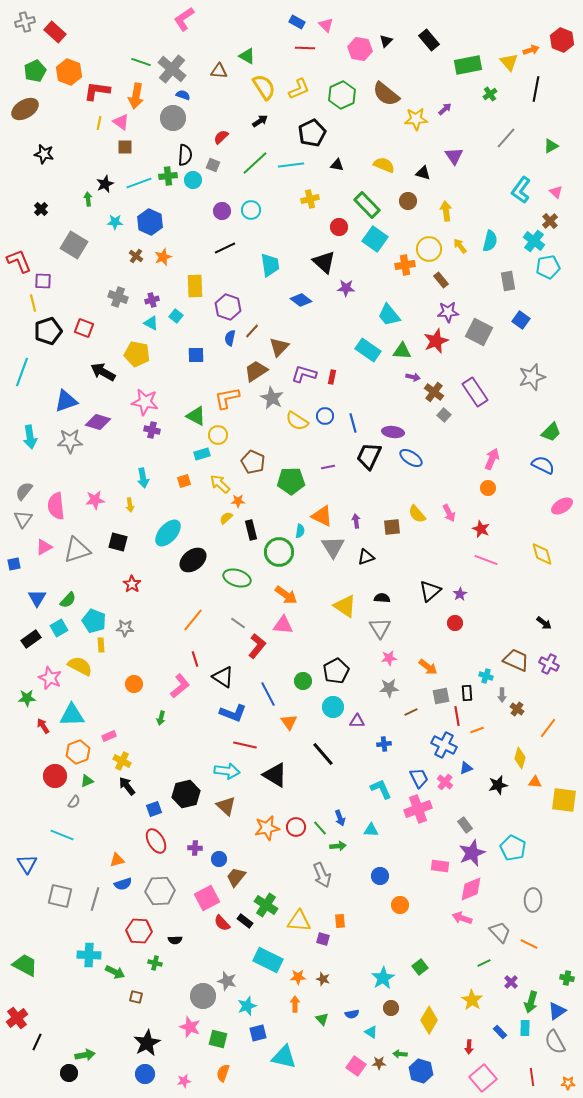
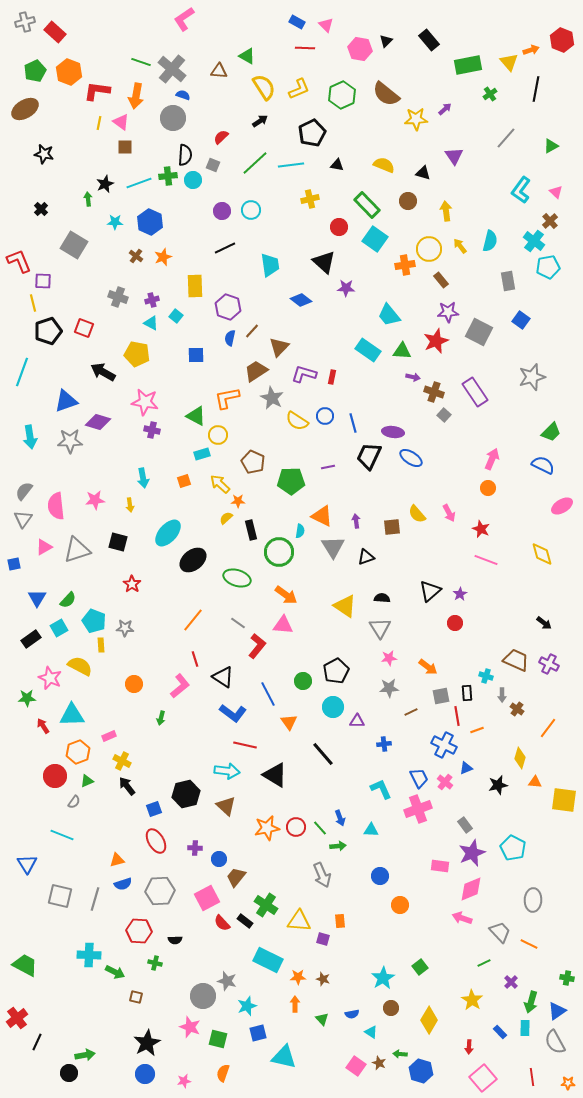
brown cross at (434, 392): rotated 18 degrees counterclockwise
blue L-shape at (233, 713): rotated 16 degrees clockwise
brown star at (379, 1063): rotated 24 degrees clockwise
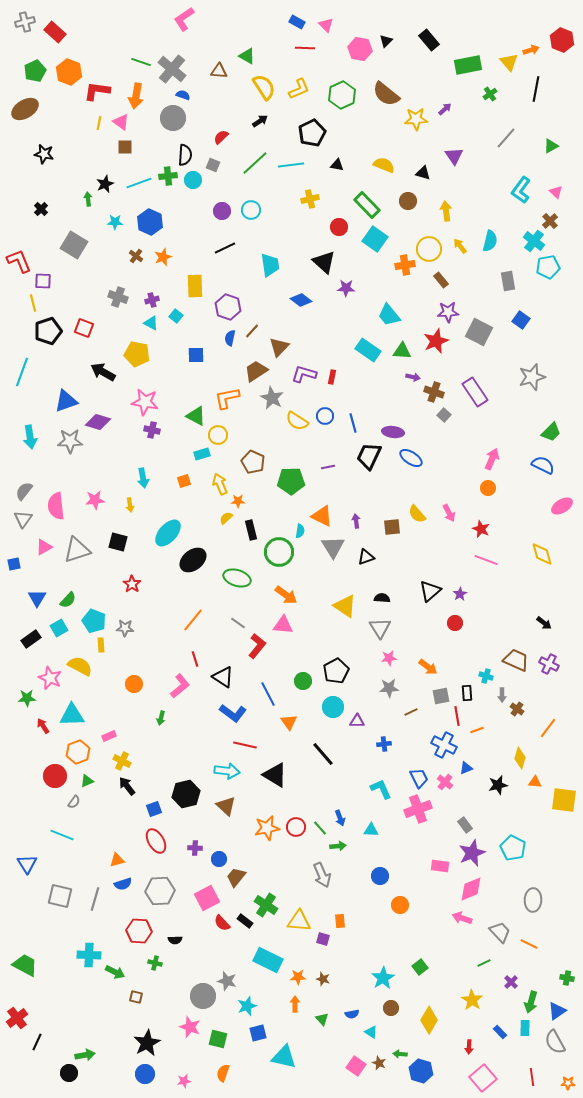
yellow arrow at (220, 484): rotated 25 degrees clockwise
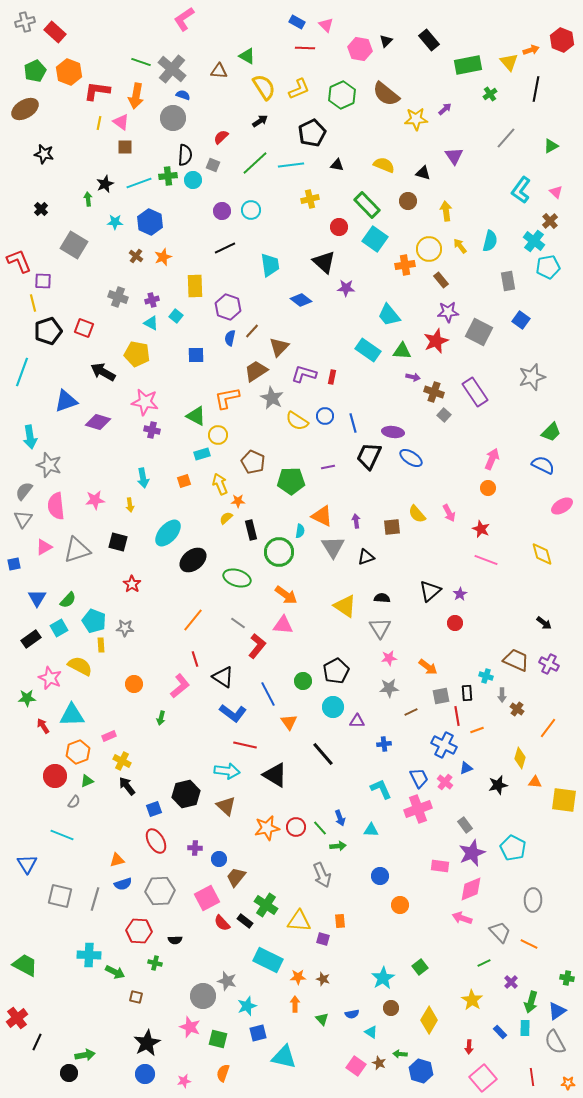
gray star at (70, 441): moved 21 px left, 24 px down; rotated 20 degrees clockwise
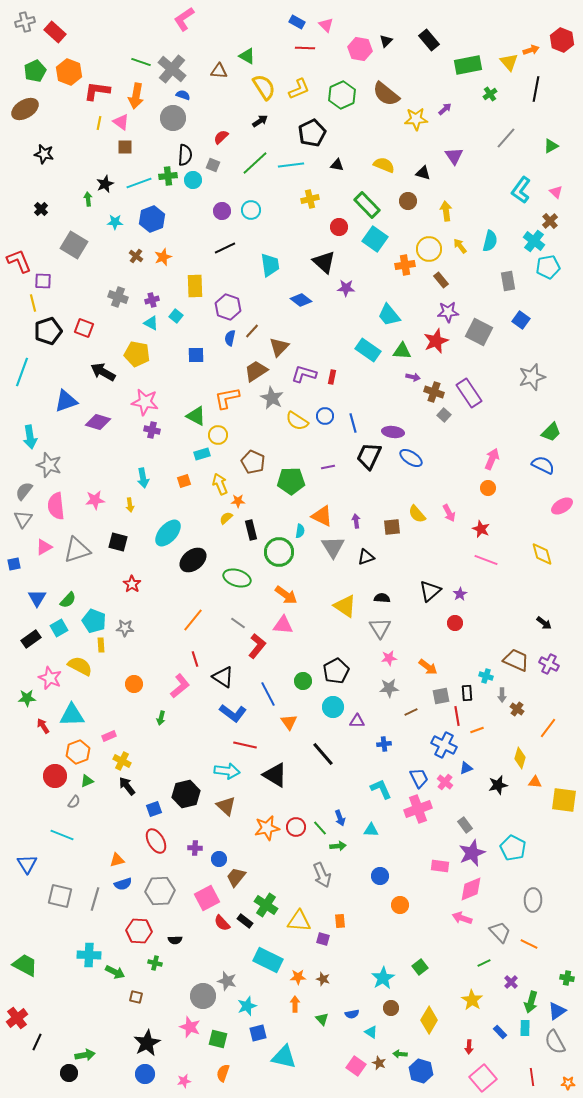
blue hexagon at (150, 222): moved 2 px right, 3 px up; rotated 15 degrees clockwise
purple rectangle at (475, 392): moved 6 px left, 1 px down
